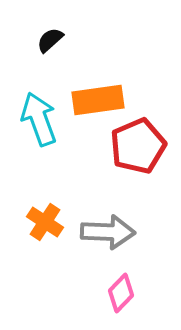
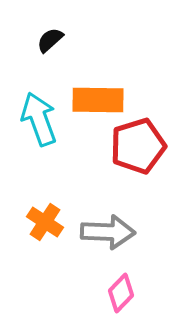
orange rectangle: rotated 9 degrees clockwise
red pentagon: rotated 6 degrees clockwise
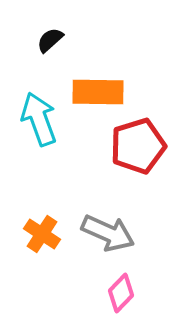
orange rectangle: moved 8 px up
orange cross: moved 3 px left, 12 px down
gray arrow: moved 1 px down; rotated 22 degrees clockwise
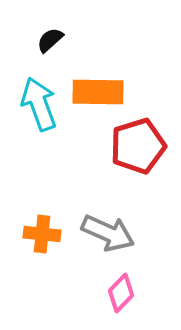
cyan arrow: moved 15 px up
orange cross: rotated 27 degrees counterclockwise
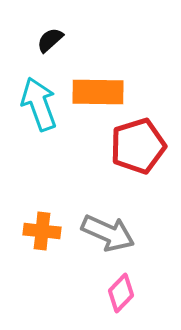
orange cross: moved 3 px up
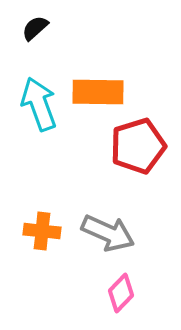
black semicircle: moved 15 px left, 12 px up
